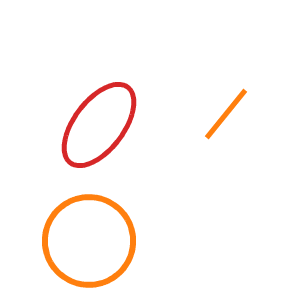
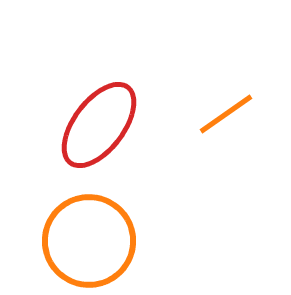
orange line: rotated 16 degrees clockwise
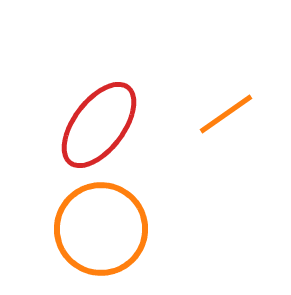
orange circle: moved 12 px right, 12 px up
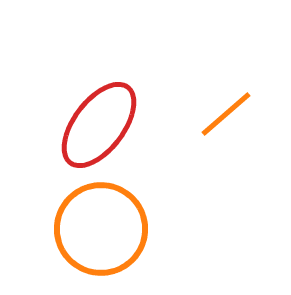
orange line: rotated 6 degrees counterclockwise
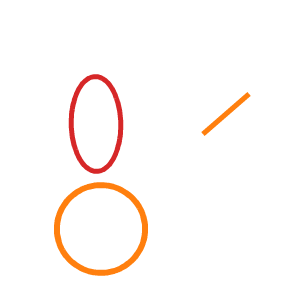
red ellipse: moved 3 px left, 1 px up; rotated 38 degrees counterclockwise
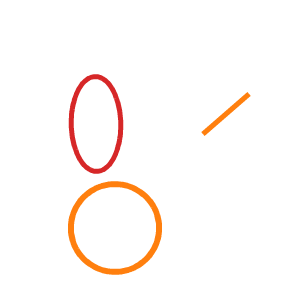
orange circle: moved 14 px right, 1 px up
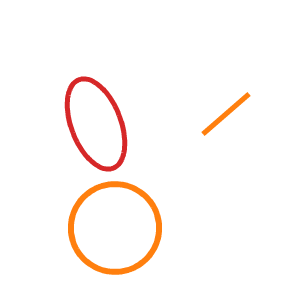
red ellipse: rotated 20 degrees counterclockwise
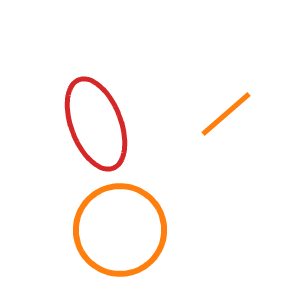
orange circle: moved 5 px right, 2 px down
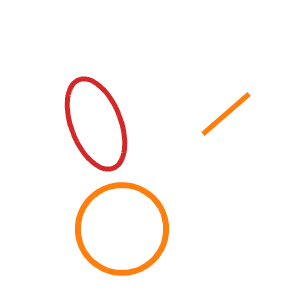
orange circle: moved 2 px right, 1 px up
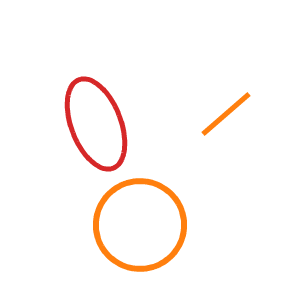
orange circle: moved 18 px right, 4 px up
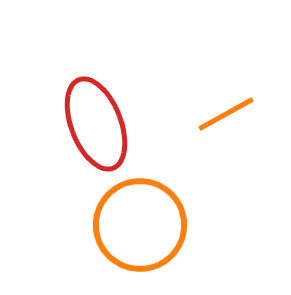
orange line: rotated 12 degrees clockwise
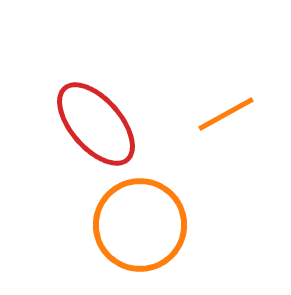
red ellipse: rotated 20 degrees counterclockwise
